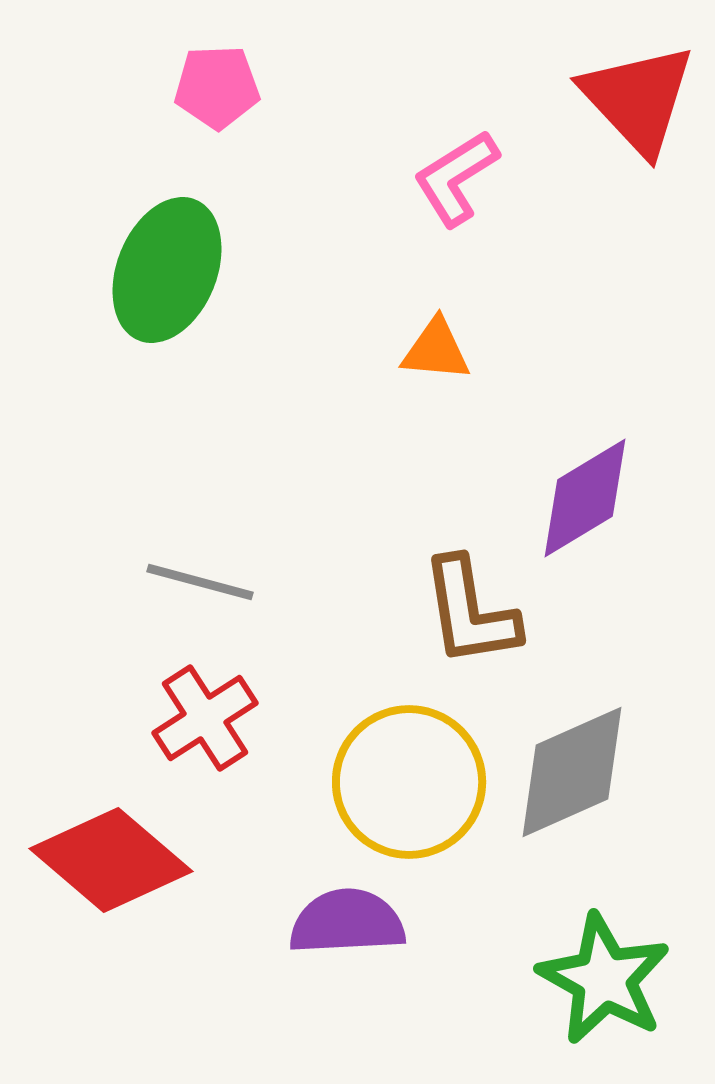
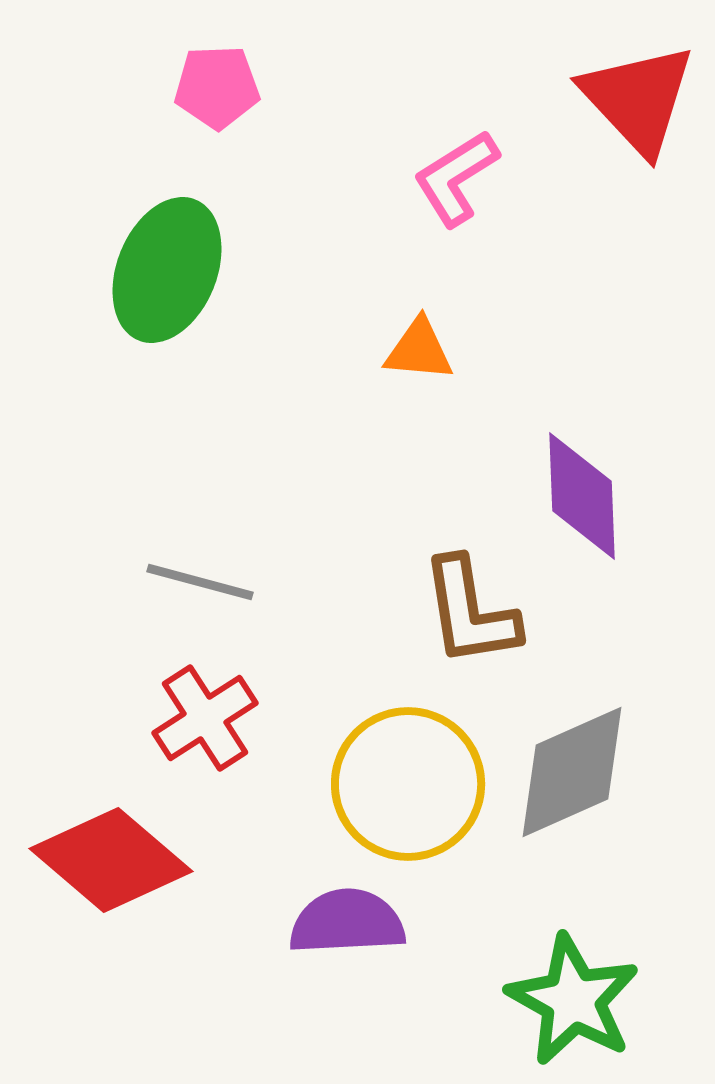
orange triangle: moved 17 px left
purple diamond: moved 3 px left, 2 px up; rotated 61 degrees counterclockwise
yellow circle: moved 1 px left, 2 px down
green star: moved 31 px left, 21 px down
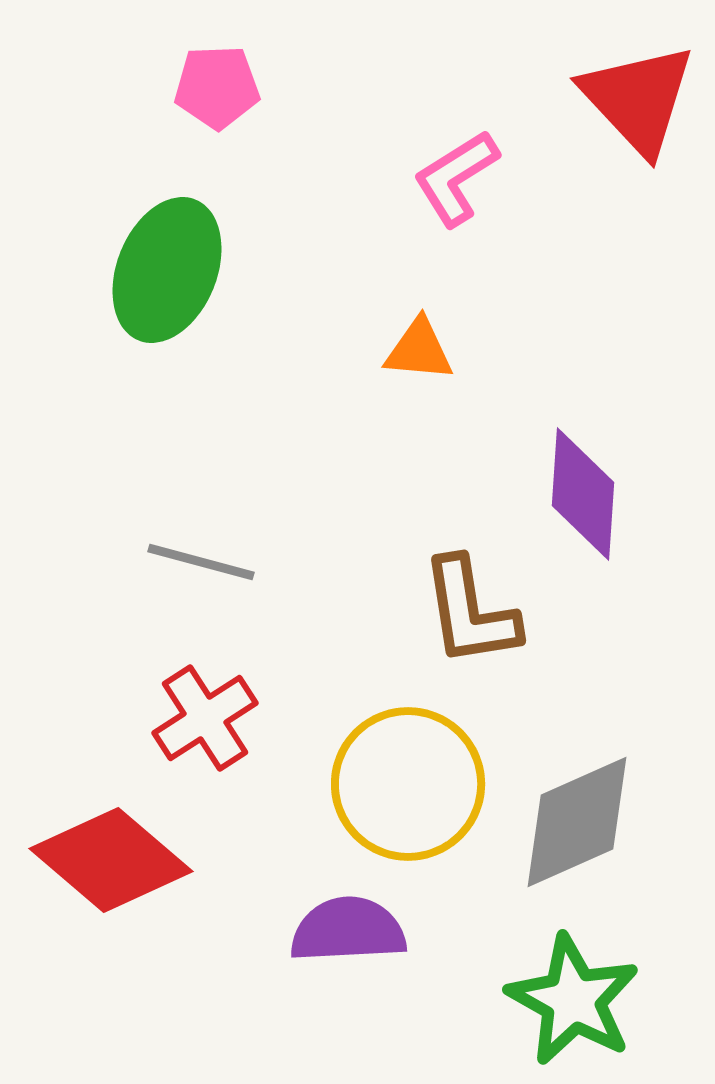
purple diamond: moved 1 px right, 2 px up; rotated 6 degrees clockwise
gray line: moved 1 px right, 20 px up
gray diamond: moved 5 px right, 50 px down
purple semicircle: moved 1 px right, 8 px down
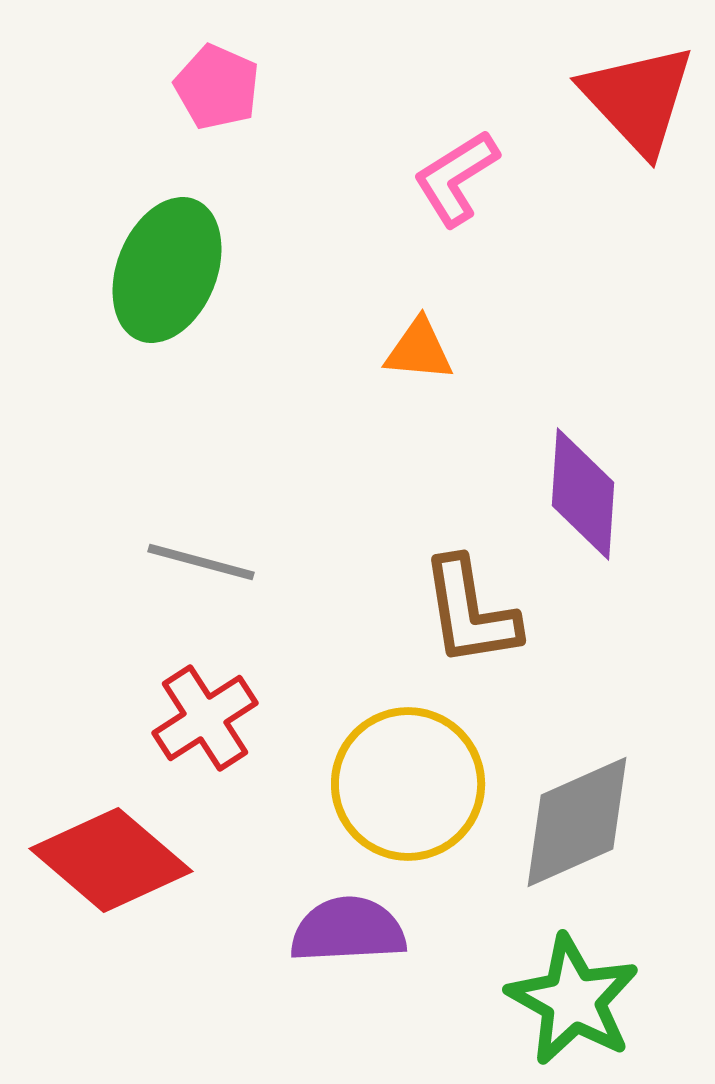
pink pentagon: rotated 26 degrees clockwise
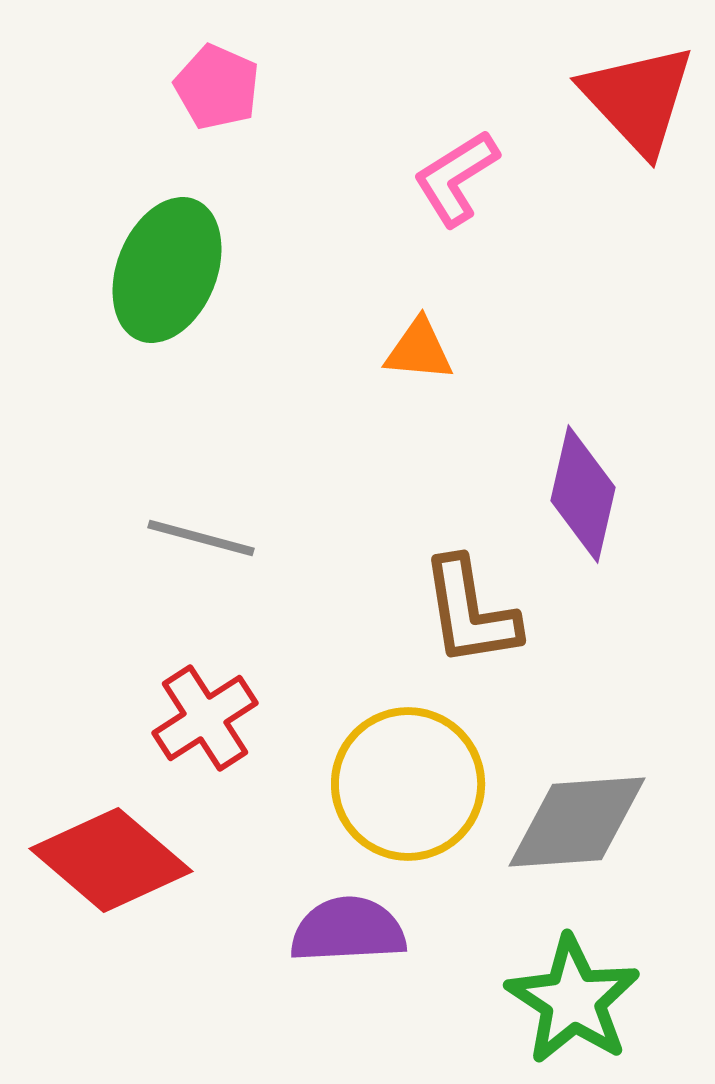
purple diamond: rotated 9 degrees clockwise
gray line: moved 24 px up
gray diamond: rotated 20 degrees clockwise
green star: rotated 4 degrees clockwise
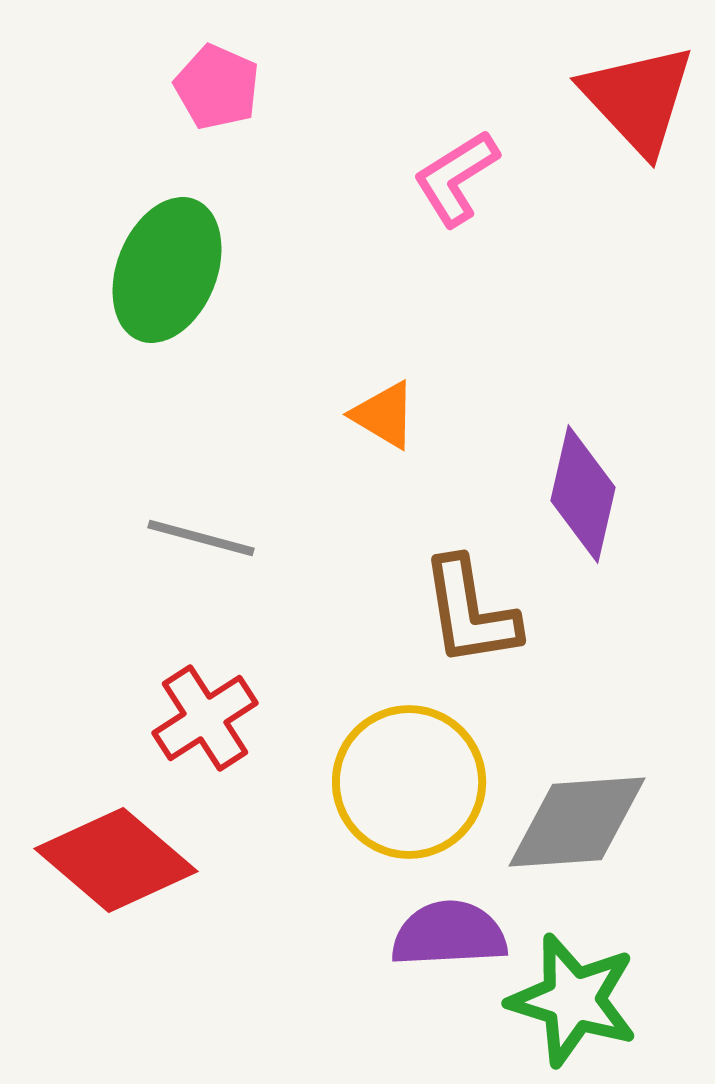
orange triangle: moved 35 px left, 65 px down; rotated 26 degrees clockwise
yellow circle: moved 1 px right, 2 px up
red diamond: moved 5 px right
purple semicircle: moved 101 px right, 4 px down
green star: rotated 16 degrees counterclockwise
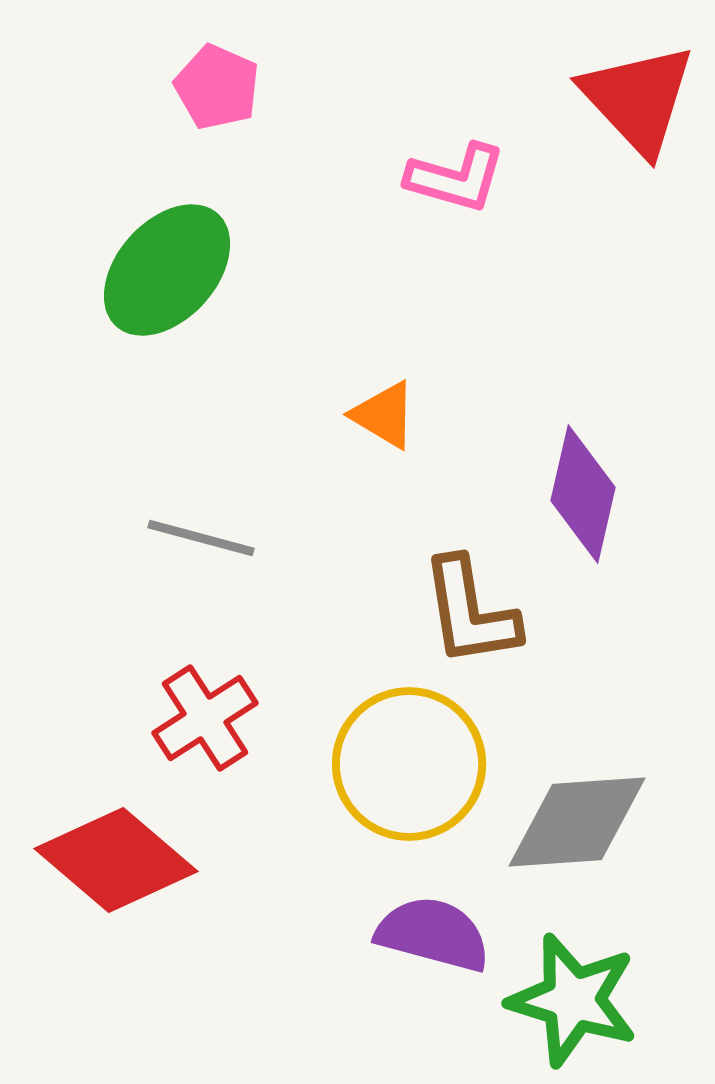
pink L-shape: rotated 132 degrees counterclockwise
green ellipse: rotated 20 degrees clockwise
yellow circle: moved 18 px up
purple semicircle: moved 16 px left; rotated 18 degrees clockwise
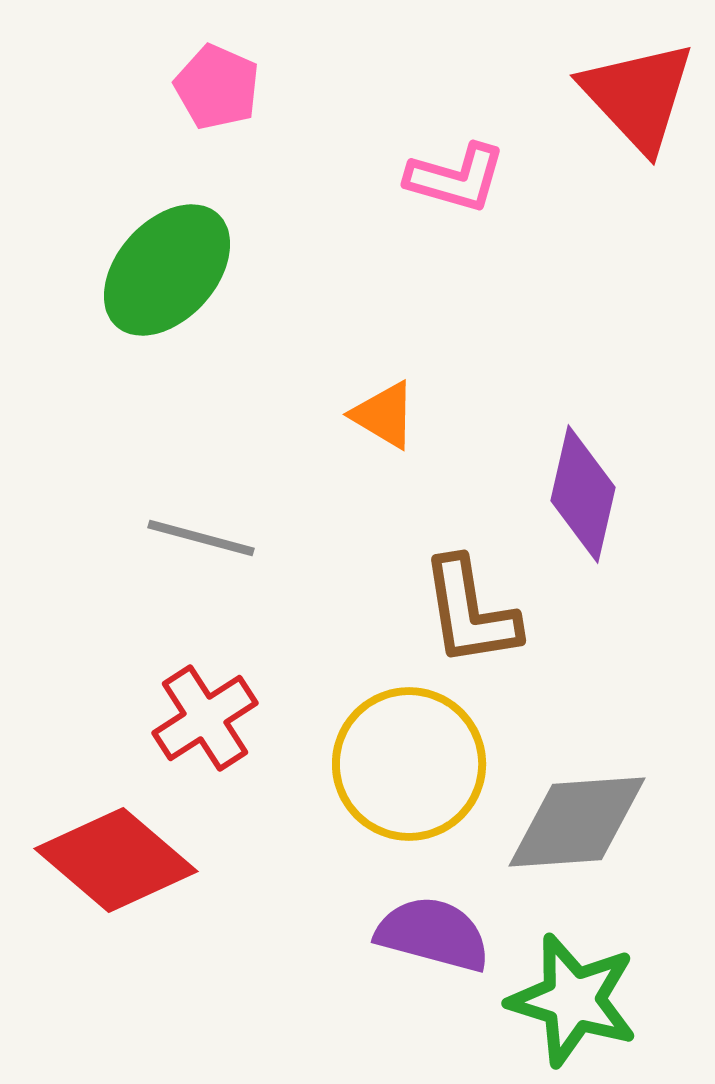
red triangle: moved 3 px up
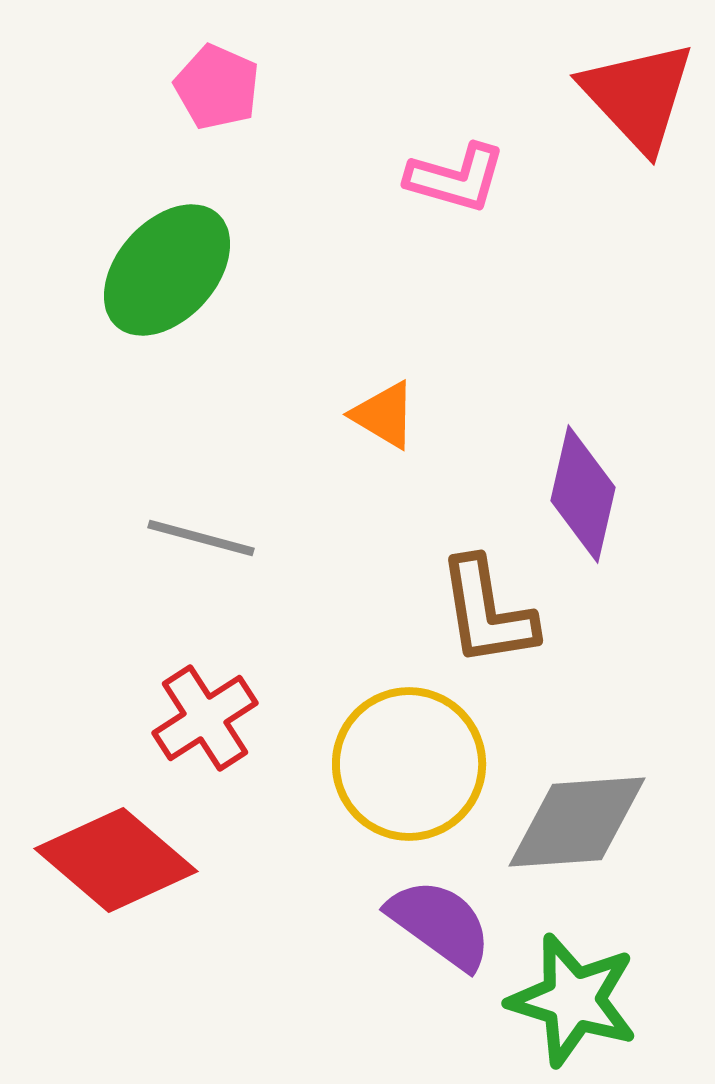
brown L-shape: moved 17 px right
purple semicircle: moved 7 px right, 10 px up; rotated 21 degrees clockwise
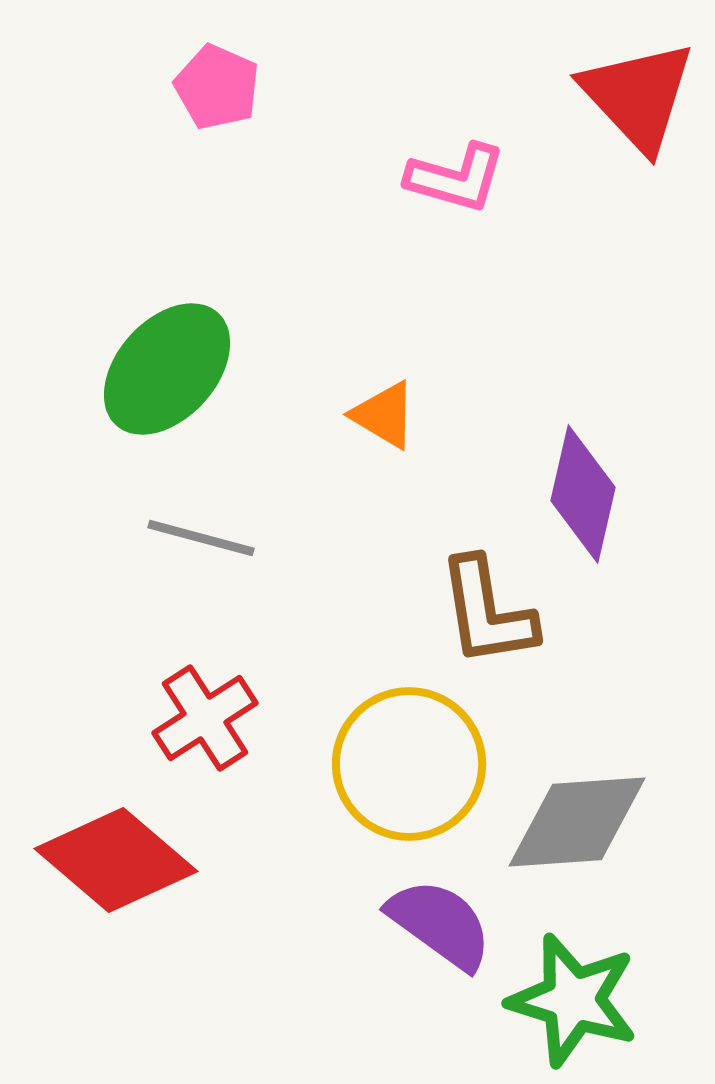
green ellipse: moved 99 px down
